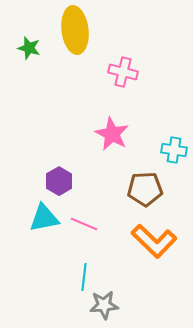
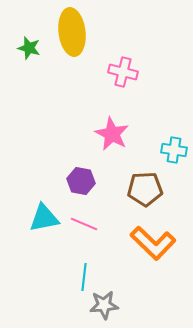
yellow ellipse: moved 3 px left, 2 px down
purple hexagon: moved 22 px right; rotated 20 degrees counterclockwise
orange L-shape: moved 1 px left, 2 px down
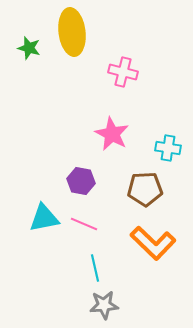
cyan cross: moved 6 px left, 2 px up
cyan line: moved 11 px right, 9 px up; rotated 20 degrees counterclockwise
